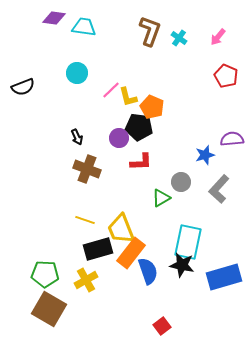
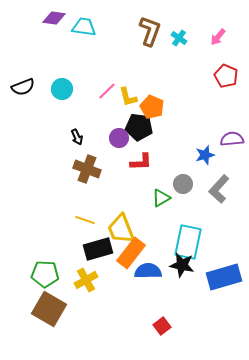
cyan circle: moved 15 px left, 16 px down
pink line: moved 4 px left, 1 px down
gray circle: moved 2 px right, 2 px down
blue semicircle: rotated 72 degrees counterclockwise
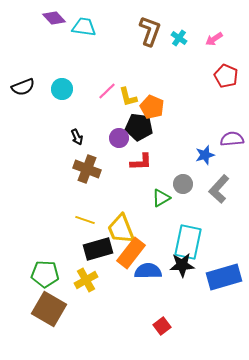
purple diamond: rotated 40 degrees clockwise
pink arrow: moved 4 px left, 2 px down; rotated 18 degrees clockwise
black star: rotated 15 degrees counterclockwise
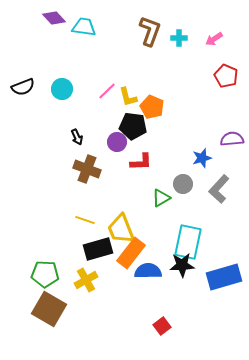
cyan cross: rotated 35 degrees counterclockwise
black pentagon: moved 6 px left, 1 px up
purple circle: moved 2 px left, 4 px down
blue star: moved 3 px left, 3 px down
